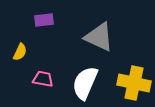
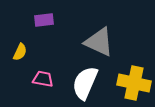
gray triangle: moved 5 px down
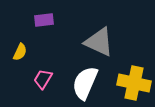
pink trapezoid: rotated 70 degrees counterclockwise
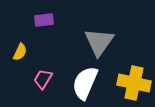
gray triangle: rotated 40 degrees clockwise
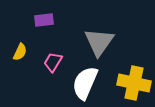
pink trapezoid: moved 10 px right, 17 px up
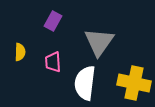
purple rectangle: moved 9 px right, 1 px down; rotated 54 degrees counterclockwise
yellow semicircle: rotated 24 degrees counterclockwise
pink trapezoid: rotated 35 degrees counterclockwise
white semicircle: rotated 16 degrees counterclockwise
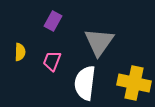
pink trapezoid: moved 1 px left, 1 px up; rotated 25 degrees clockwise
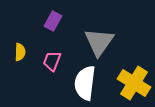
yellow cross: rotated 20 degrees clockwise
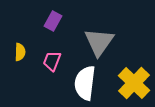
yellow cross: rotated 12 degrees clockwise
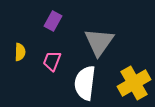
yellow cross: rotated 16 degrees clockwise
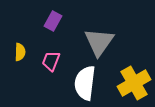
pink trapezoid: moved 1 px left
